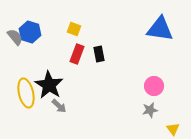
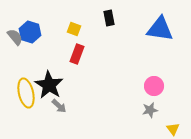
black rectangle: moved 10 px right, 36 px up
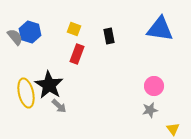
black rectangle: moved 18 px down
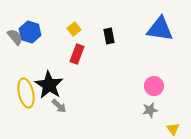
yellow square: rotated 32 degrees clockwise
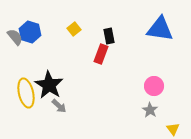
red rectangle: moved 24 px right
gray star: rotated 28 degrees counterclockwise
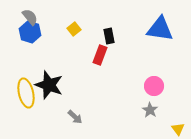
gray semicircle: moved 15 px right, 20 px up
red rectangle: moved 1 px left, 1 px down
black star: rotated 12 degrees counterclockwise
gray arrow: moved 16 px right, 11 px down
yellow triangle: moved 5 px right
